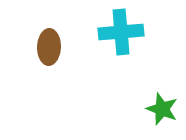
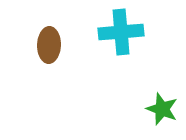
brown ellipse: moved 2 px up
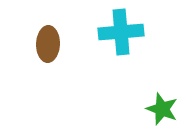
brown ellipse: moved 1 px left, 1 px up
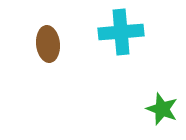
brown ellipse: rotated 8 degrees counterclockwise
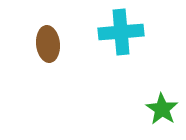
green star: rotated 12 degrees clockwise
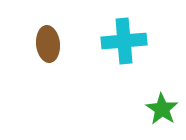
cyan cross: moved 3 px right, 9 px down
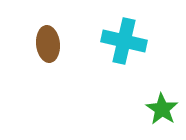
cyan cross: rotated 18 degrees clockwise
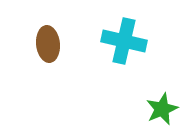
green star: rotated 16 degrees clockwise
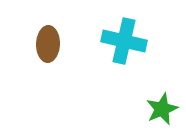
brown ellipse: rotated 8 degrees clockwise
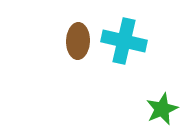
brown ellipse: moved 30 px right, 3 px up
